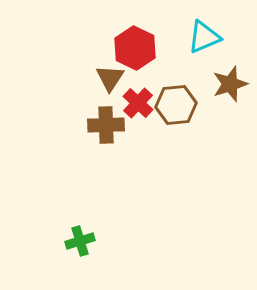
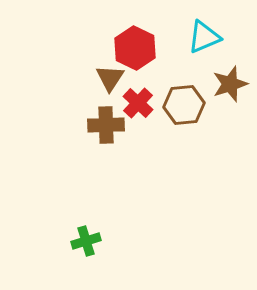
brown hexagon: moved 8 px right
green cross: moved 6 px right
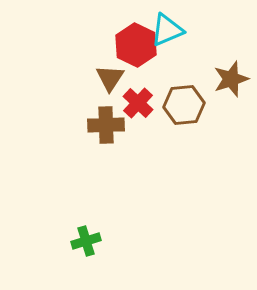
cyan triangle: moved 37 px left, 7 px up
red hexagon: moved 1 px right, 3 px up
brown star: moved 1 px right, 5 px up
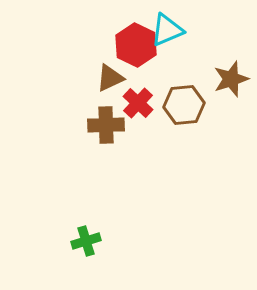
brown triangle: rotated 32 degrees clockwise
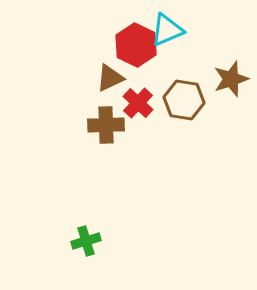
brown hexagon: moved 5 px up; rotated 15 degrees clockwise
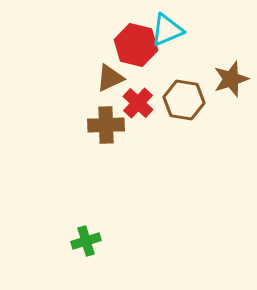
red hexagon: rotated 12 degrees counterclockwise
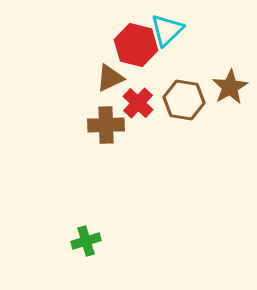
cyan triangle: rotated 21 degrees counterclockwise
brown star: moved 1 px left, 8 px down; rotated 12 degrees counterclockwise
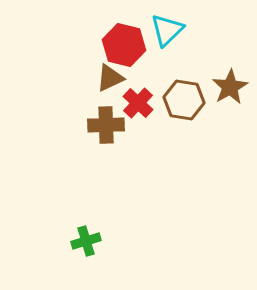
red hexagon: moved 12 px left
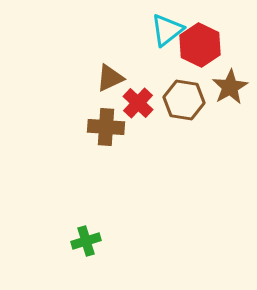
cyan triangle: rotated 6 degrees clockwise
red hexagon: moved 76 px right; rotated 12 degrees clockwise
brown cross: moved 2 px down; rotated 6 degrees clockwise
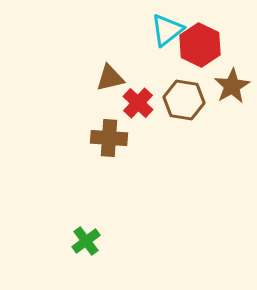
brown triangle: rotated 12 degrees clockwise
brown star: moved 2 px right, 1 px up
brown cross: moved 3 px right, 11 px down
green cross: rotated 20 degrees counterclockwise
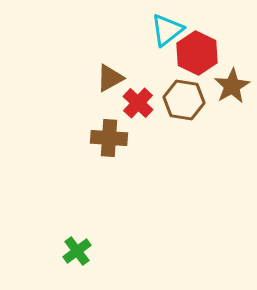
red hexagon: moved 3 px left, 8 px down
brown triangle: rotated 16 degrees counterclockwise
green cross: moved 9 px left, 10 px down
